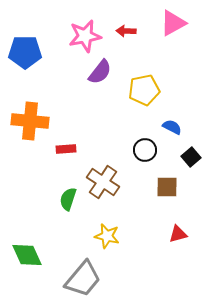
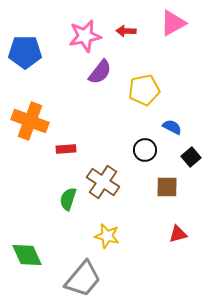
orange cross: rotated 15 degrees clockwise
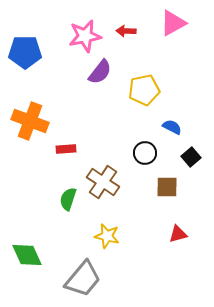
black circle: moved 3 px down
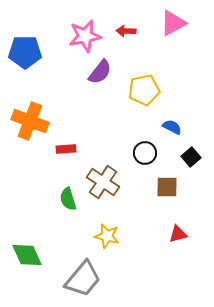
green semicircle: rotated 35 degrees counterclockwise
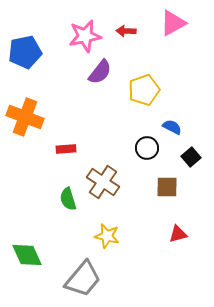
blue pentagon: rotated 12 degrees counterclockwise
yellow pentagon: rotated 8 degrees counterclockwise
orange cross: moved 5 px left, 4 px up
black circle: moved 2 px right, 5 px up
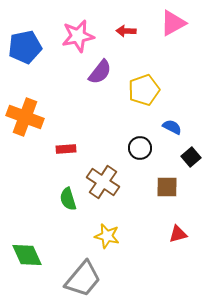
pink star: moved 7 px left
blue pentagon: moved 5 px up
black circle: moved 7 px left
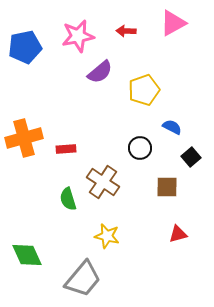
purple semicircle: rotated 12 degrees clockwise
orange cross: moved 1 px left, 21 px down; rotated 36 degrees counterclockwise
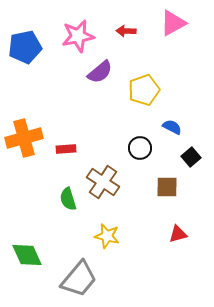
gray trapezoid: moved 4 px left
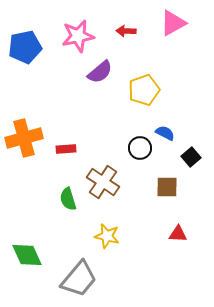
blue semicircle: moved 7 px left, 6 px down
red triangle: rotated 18 degrees clockwise
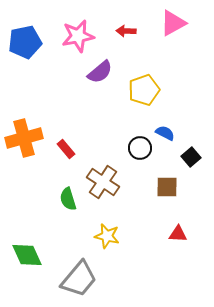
blue pentagon: moved 5 px up
red rectangle: rotated 54 degrees clockwise
